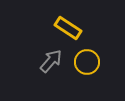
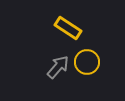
gray arrow: moved 7 px right, 6 px down
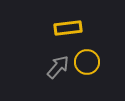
yellow rectangle: rotated 40 degrees counterclockwise
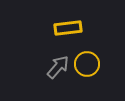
yellow circle: moved 2 px down
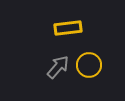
yellow circle: moved 2 px right, 1 px down
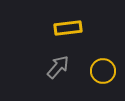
yellow circle: moved 14 px right, 6 px down
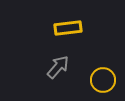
yellow circle: moved 9 px down
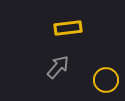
yellow circle: moved 3 px right
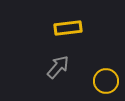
yellow circle: moved 1 px down
